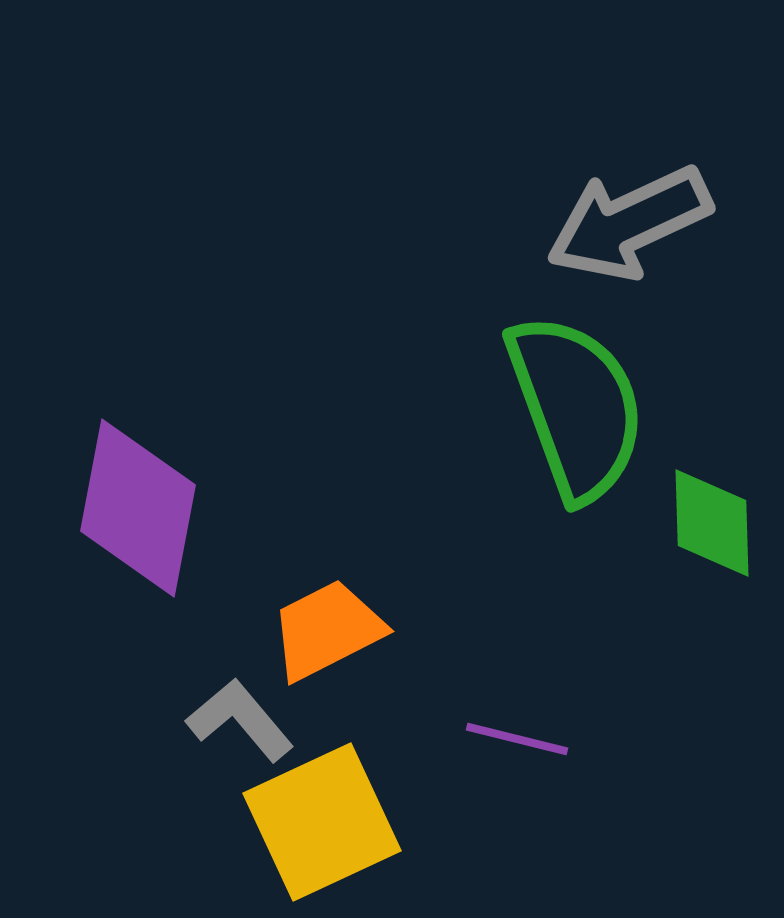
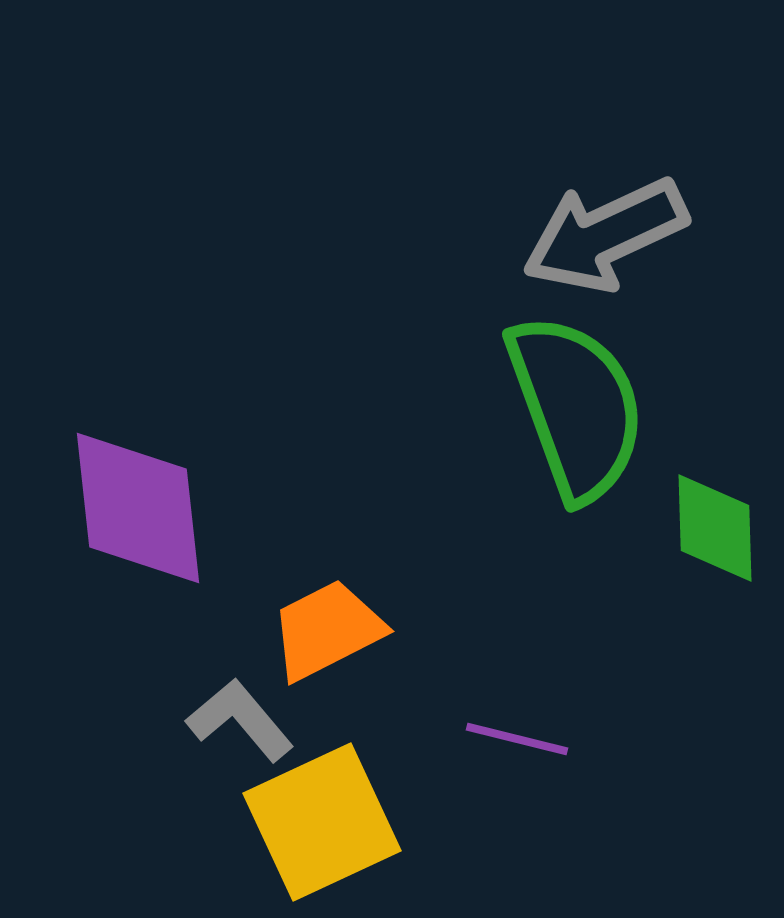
gray arrow: moved 24 px left, 12 px down
purple diamond: rotated 17 degrees counterclockwise
green diamond: moved 3 px right, 5 px down
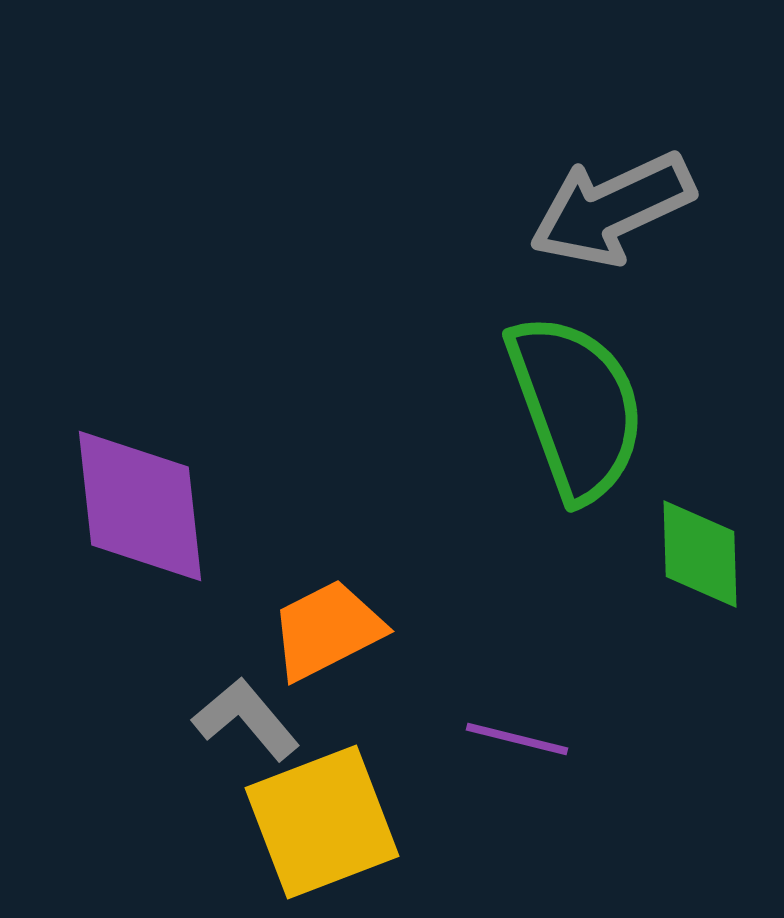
gray arrow: moved 7 px right, 26 px up
purple diamond: moved 2 px right, 2 px up
green diamond: moved 15 px left, 26 px down
gray L-shape: moved 6 px right, 1 px up
yellow square: rotated 4 degrees clockwise
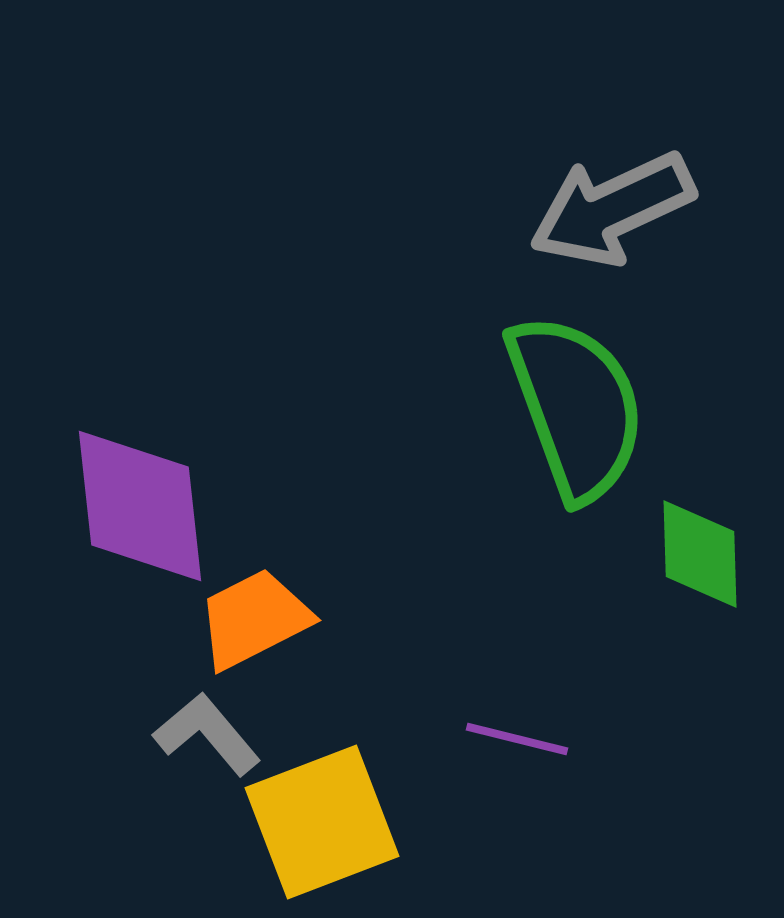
orange trapezoid: moved 73 px left, 11 px up
gray L-shape: moved 39 px left, 15 px down
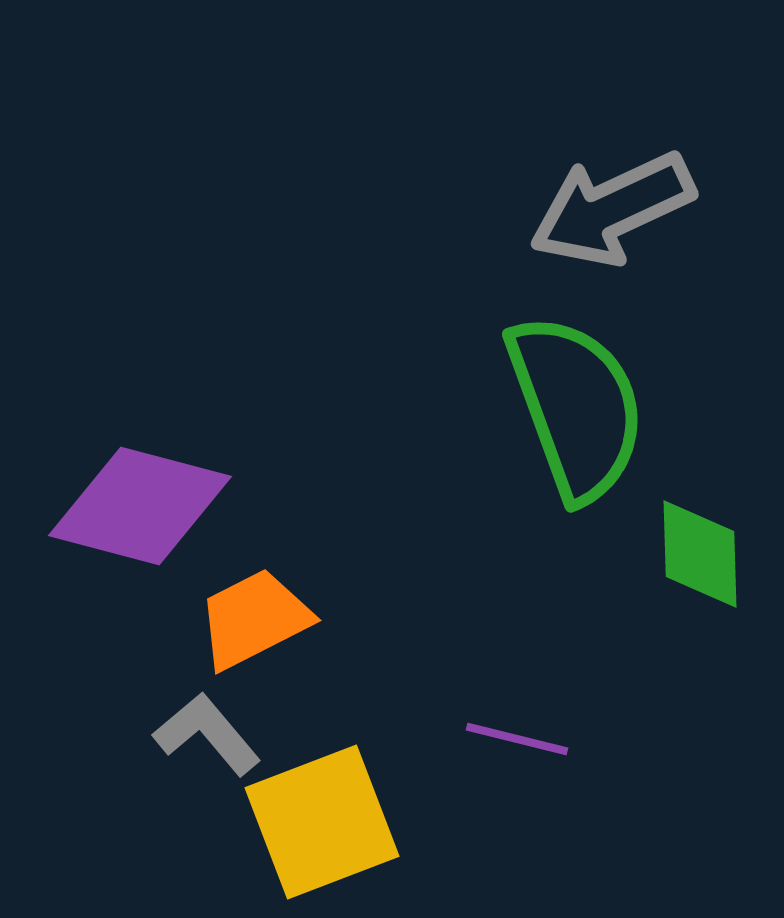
purple diamond: rotated 69 degrees counterclockwise
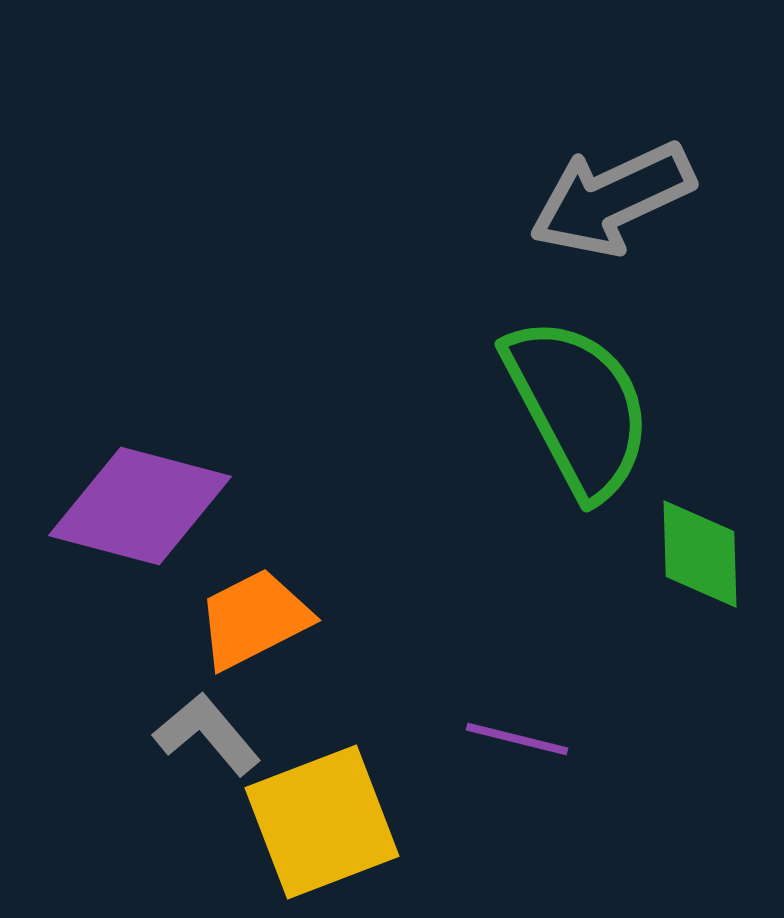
gray arrow: moved 10 px up
green semicircle: moved 2 px right; rotated 8 degrees counterclockwise
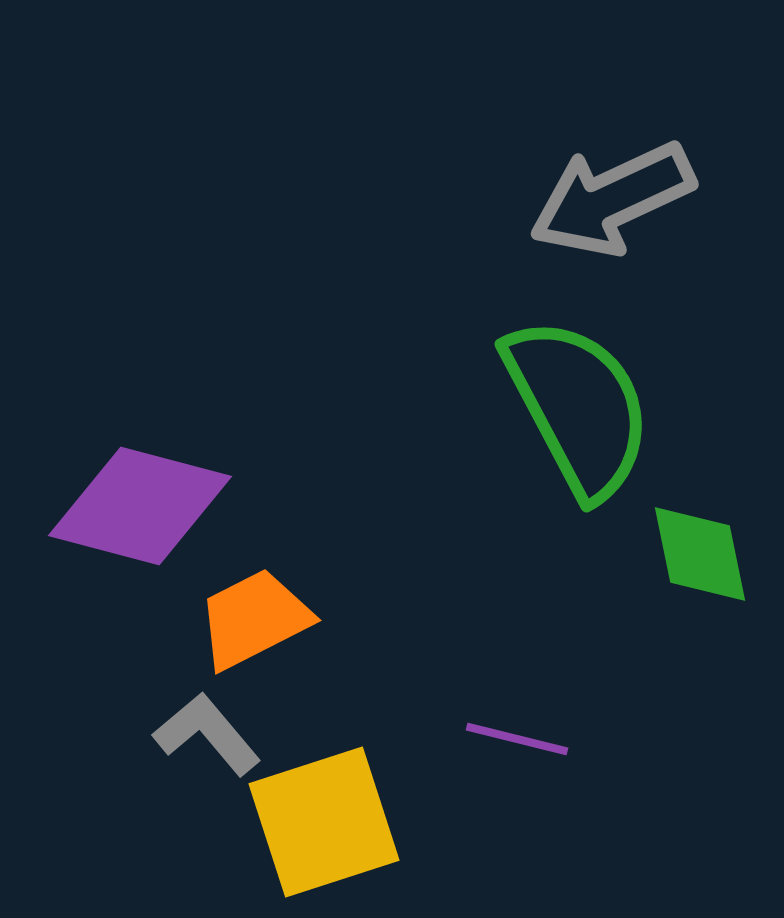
green diamond: rotated 10 degrees counterclockwise
yellow square: moved 2 px right; rotated 3 degrees clockwise
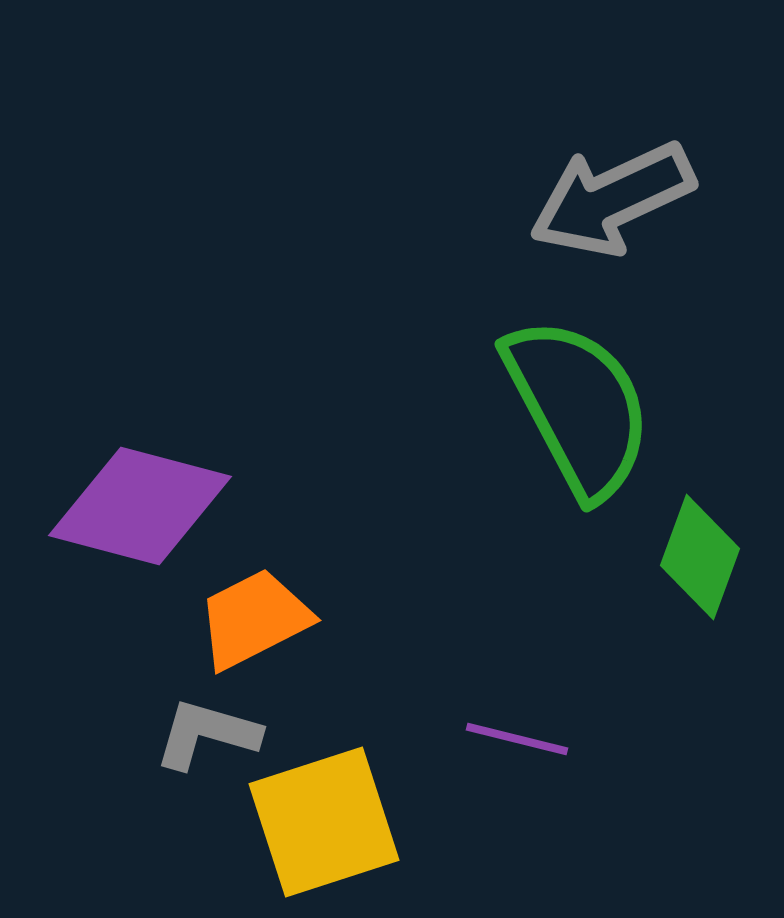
green diamond: moved 3 px down; rotated 32 degrees clockwise
gray L-shape: rotated 34 degrees counterclockwise
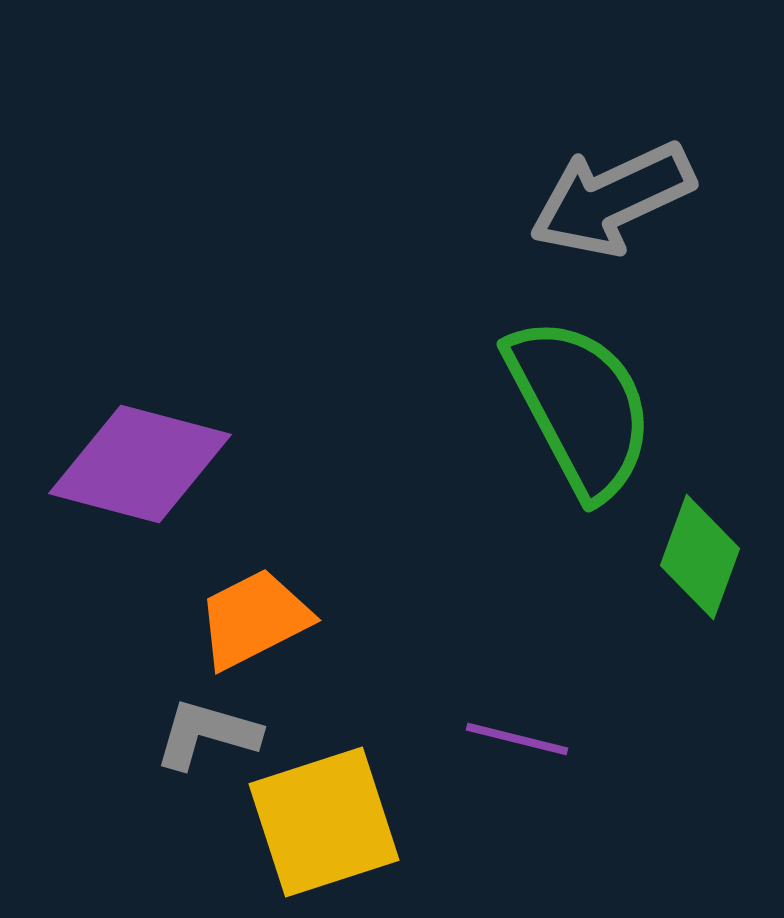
green semicircle: moved 2 px right
purple diamond: moved 42 px up
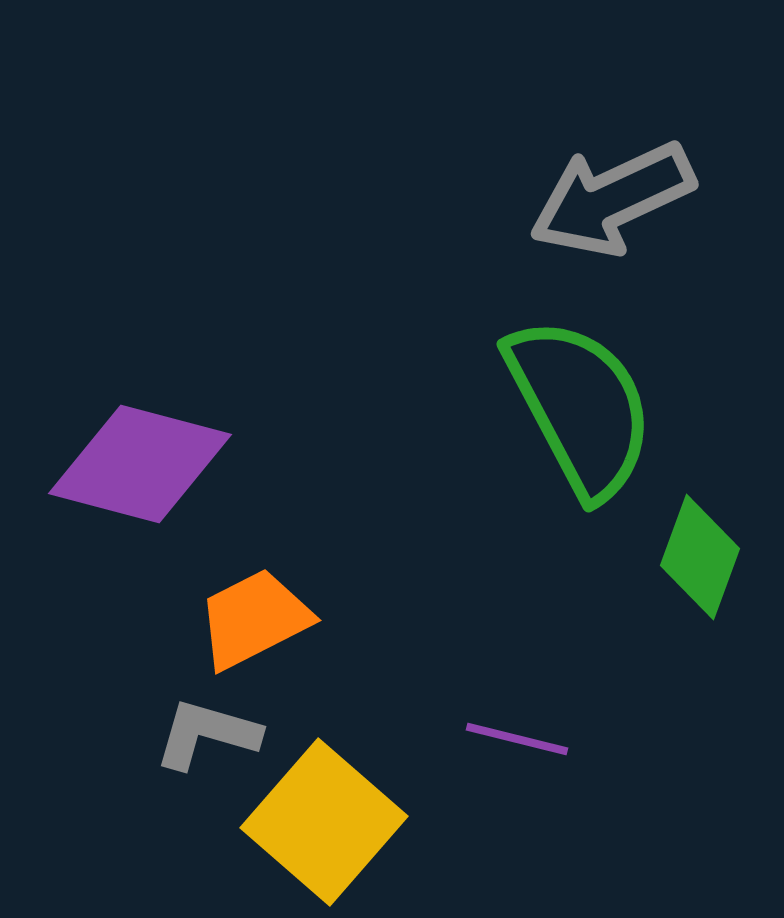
yellow square: rotated 31 degrees counterclockwise
